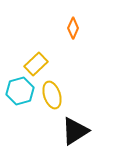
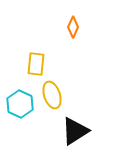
orange diamond: moved 1 px up
yellow rectangle: rotated 40 degrees counterclockwise
cyan hexagon: moved 13 px down; rotated 20 degrees counterclockwise
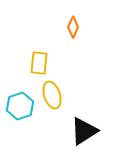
yellow rectangle: moved 3 px right, 1 px up
cyan hexagon: moved 2 px down; rotated 16 degrees clockwise
black triangle: moved 9 px right
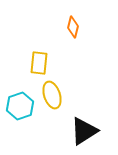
orange diamond: rotated 10 degrees counterclockwise
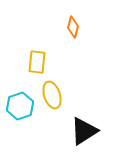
yellow rectangle: moved 2 px left, 1 px up
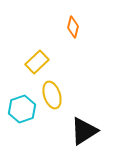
yellow rectangle: rotated 40 degrees clockwise
cyan hexagon: moved 2 px right, 3 px down
